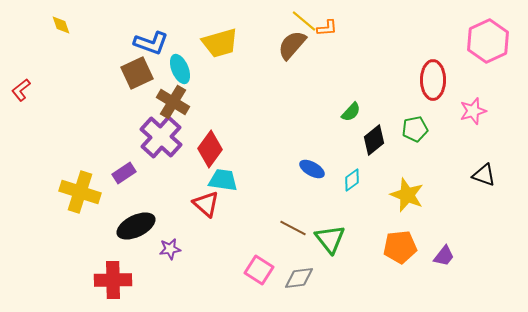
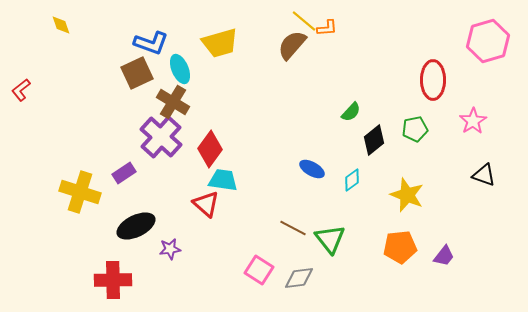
pink hexagon: rotated 9 degrees clockwise
pink star: moved 10 px down; rotated 16 degrees counterclockwise
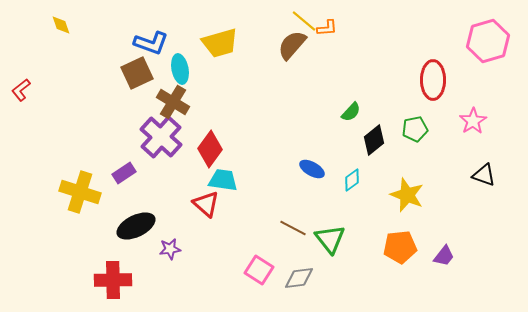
cyan ellipse: rotated 12 degrees clockwise
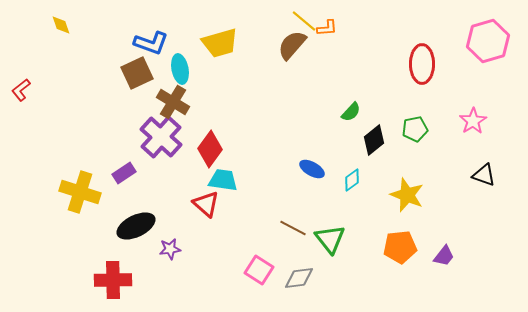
red ellipse: moved 11 px left, 16 px up
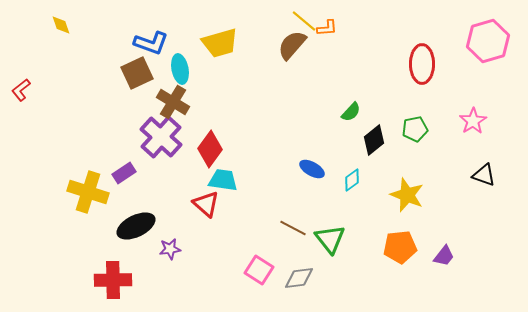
yellow cross: moved 8 px right
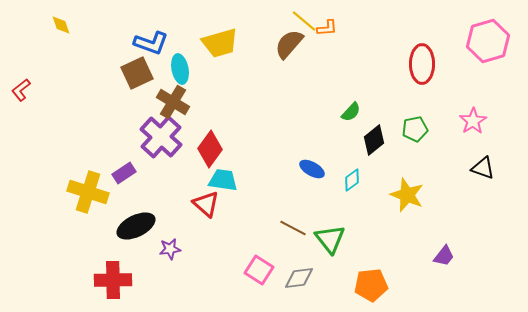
brown semicircle: moved 3 px left, 1 px up
black triangle: moved 1 px left, 7 px up
orange pentagon: moved 29 px left, 38 px down
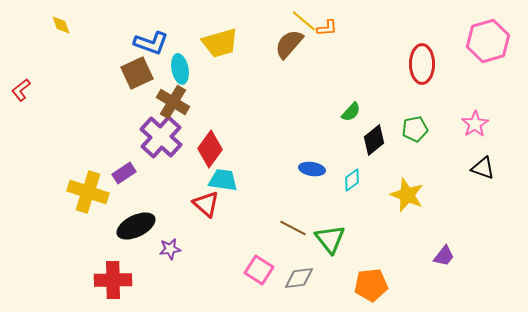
pink star: moved 2 px right, 3 px down
blue ellipse: rotated 20 degrees counterclockwise
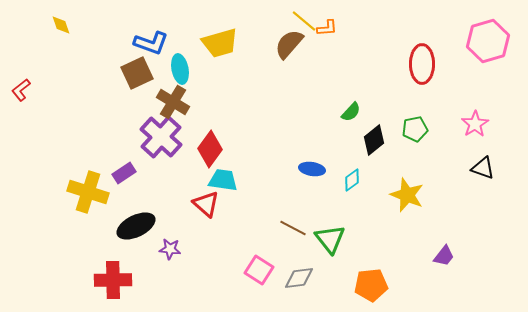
purple star: rotated 15 degrees clockwise
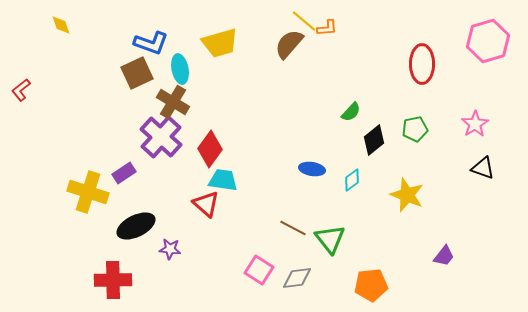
gray diamond: moved 2 px left
